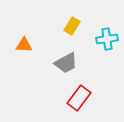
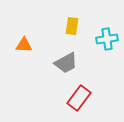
yellow rectangle: rotated 24 degrees counterclockwise
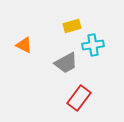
yellow rectangle: rotated 66 degrees clockwise
cyan cross: moved 14 px left, 6 px down
orange triangle: rotated 24 degrees clockwise
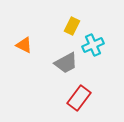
yellow rectangle: rotated 48 degrees counterclockwise
cyan cross: rotated 15 degrees counterclockwise
